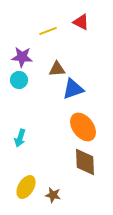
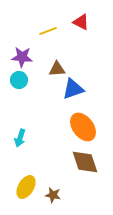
brown diamond: rotated 16 degrees counterclockwise
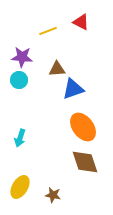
yellow ellipse: moved 6 px left
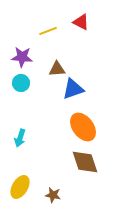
cyan circle: moved 2 px right, 3 px down
